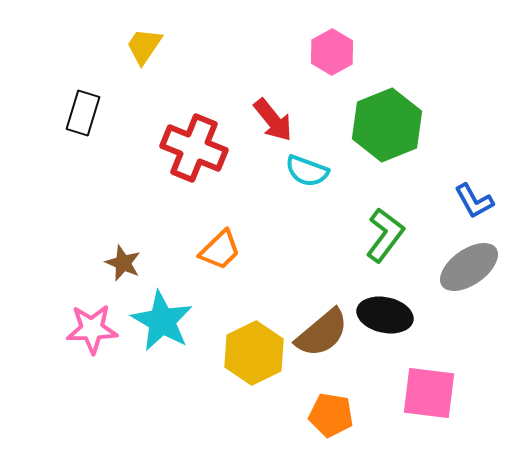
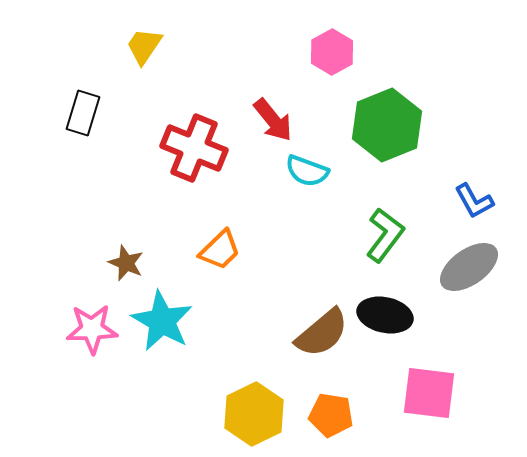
brown star: moved 3 px right
yellow hexagon: moved 61 px down
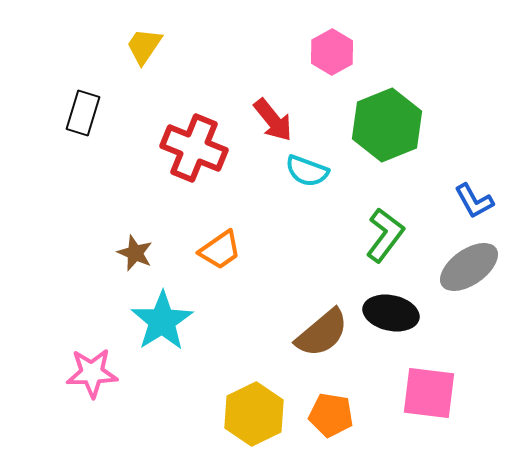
orange trapezoid: rotated 9 degrees clockwise
brown star: moved 9 px right, 10 px up
black ellipse: moved 6 px right, 2 px up
cyan star: rotated 10 degrees clockwise
pink star: moved 44 px down
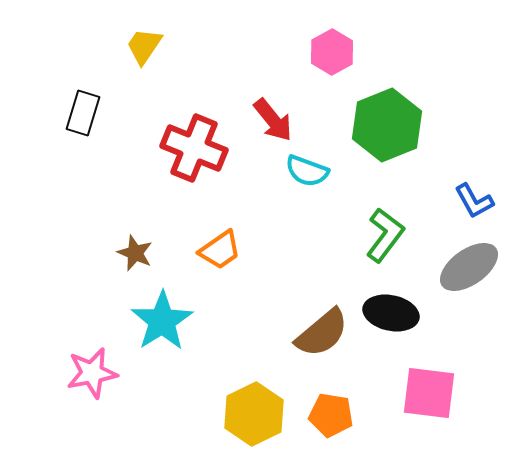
pink star: rotated 9 degrees counterclockwise
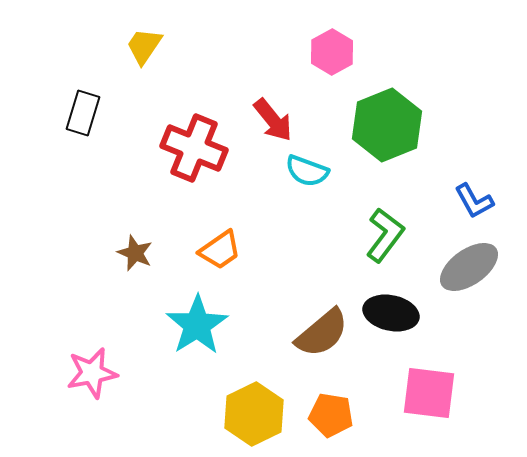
cyan star: moved 35 px right, 4 px down
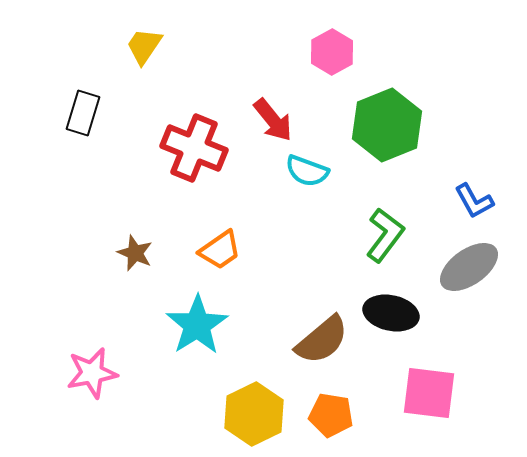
brown semicircle: moved 7 px down
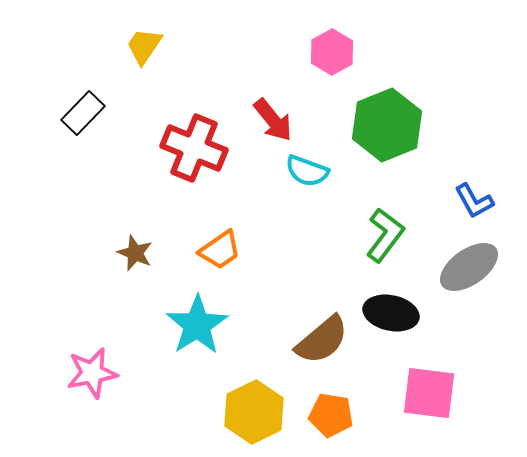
black rectangle: rotated 27 degrees clockwise
yellow hexagon: moved 2 px up
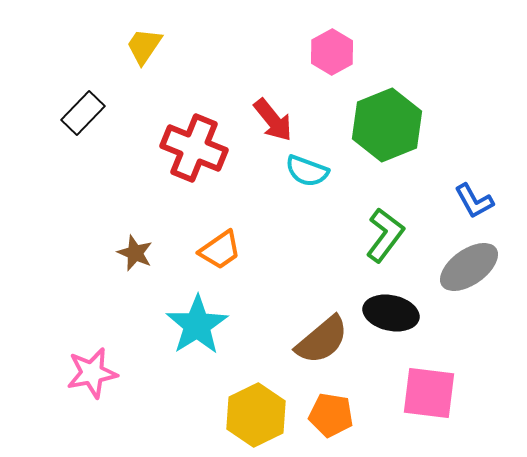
yellow hexagon: moved 2 px right, 3 px down
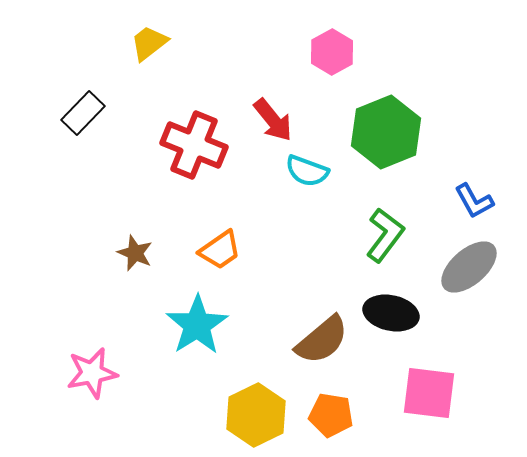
yellow trapezoid: moved 5 px right, 3 px up; rotated 18 degrees clockwise
green hexagon: moved 1 px left, 7 px down
red cross: moved 3 px up
gray ellipse: rotated 6 degrees counterclockwise
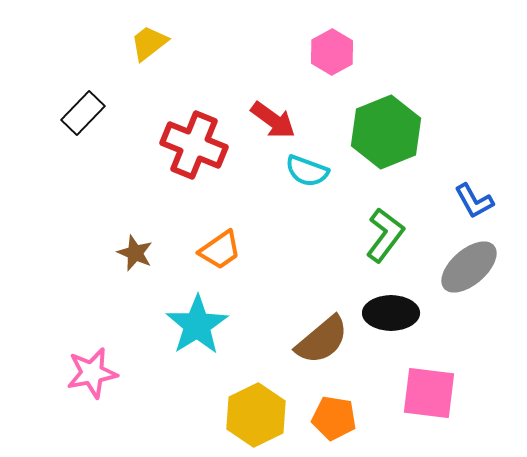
red arrow: rotated 15 degrees counterclockwise
black ellipse: rotated 12 degrees counterclockwise
orange pentagon: moved 3 px right, 3 px down
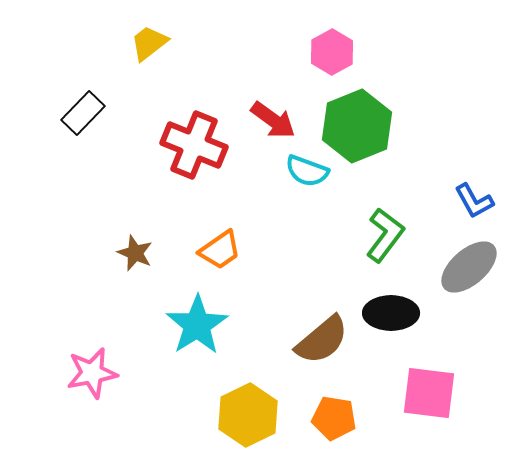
green hexagon: moved 29 px left, 6 px up
yellow hexagon: moved 8 px left
